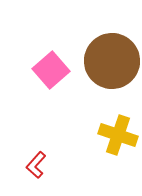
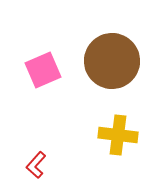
pink square: moved 8 px left; rotated 18 degrees clockwise
yellow cross: rotated 12 degrees counterclockwise
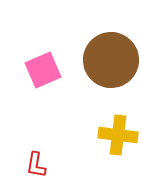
brown circle: moved 1 px left, 1 px up
red L-shape: rotated 32 degrees counterclockwise
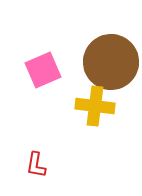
brown circle: moved 2 px down
yellow cross: moved 23 px left, 29 px up
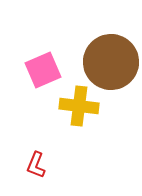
yellow cross: moved 16 px left
red L-shape: rotated 12 degrees clockwise
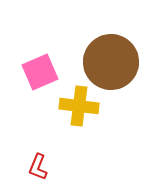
pink square: moved 3 px left, 2 px down
red L-shape: moved 2 px right, 2 px down
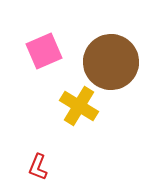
pink square: moved 4 px right, 21 px up
yellow cross: rotated 24 degrees clockwise
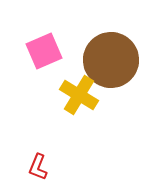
brown circle: moved 2 px up
yellow cross: moved 11 px up
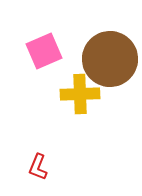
brown circle: moved 1 px left, 1 px up
yellow cross: moved 1 px right, 1 px up; rotated 33 degrees counterclockwise
